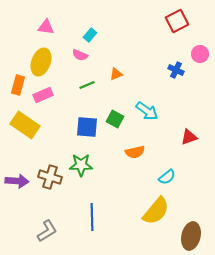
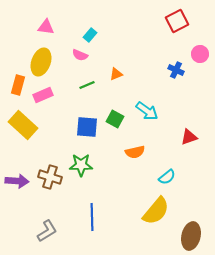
yellow rectangle: moved 2 px left; rotated 8 degrees clockwise
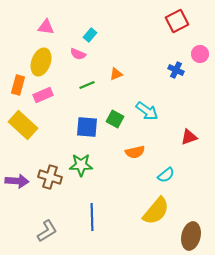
pink semicircle: moved 2 px left, 1 px up
cyan semicircle: moved 1 px left, 2 px up
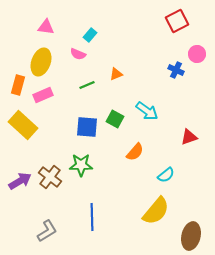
pink circle: moved 3 px left
orange semicircle: rotated 36 degrees counterclockwise
brown cross: rotated 20 degrees clockwise
purple arrow: moved 3 px right; rotated 35 degrees counterclockwise
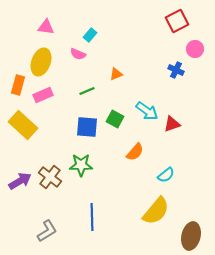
pink circle: moved 2 px left, 5 px up
green line: moved 6 px down
red triangle: moved 17 px left, 13 px up
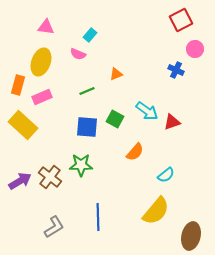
red square: moved 4 px right, 1 px up
pink rectangle: moved 1 px left, 2 px down
red triangle: moved 2 px up
blue line: moved 6 px right
gray L-shape: moved 7 px right, 4 px up
